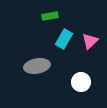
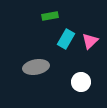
cyan rectangle: moved 2 px right
gray ellipse: moved 1 px left, 1 px down
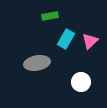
gray ellipse: moved 1 px right, 4 px up
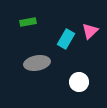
green rectangle: moved 22 px left, 6 px down
pink triangle: moved 10 px up
white circle: moved 2 px left
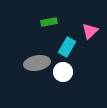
green rectangle: moved 21 px right
cyan rectangle: moved 1 px right, 8 px down
white circle: moved 16 px left, 10 px up
